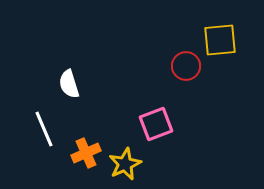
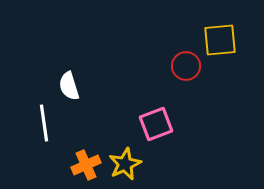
white semicircle: moved 2 px down
white line: moved 6 px up; rotated 15 degrees clockwise
orange cross: moved 12 px down
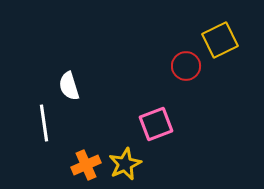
yellow square: rotated 21 degrees counterclockwise
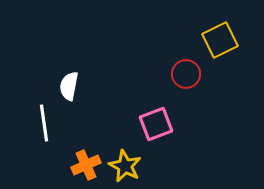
red circle: moved 8 px down
white semicircle: rotated 28 degrees clockwise
yellow star: moved 2 px down; rotated 20 degrees counterclockwise
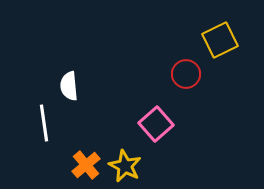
white semicircle: rotated 16 degrees counterclockwise
pink square: rotated 20 degrees counterclockwise
orange cross: rotated 16 degrees counterclockwise
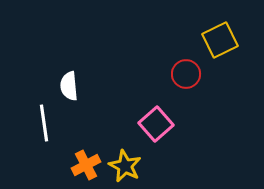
orange cross: rotated 12 degrees clockwise
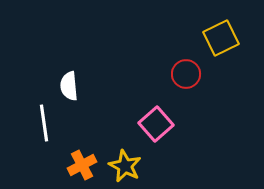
yellow square: moved 1 px right, 2 px up
orange cross: moved 4 px left
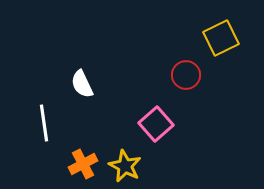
red circle: moved 1 px down
white semicircle: moved 13 px right, 2 px up; rotated 20 degrees counterclockwise
orange cross: moved 1 px right, 1 px up
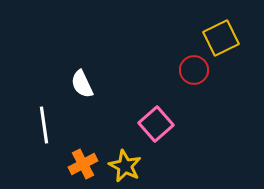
red circle: moved 8 px right, 5 px up
white line: moved 2 px down
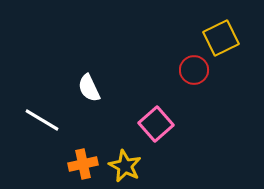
white semicircle: moved 7 px right, 4 px down
white line: moved 2 px left, 5 px up; rotated 51 degrees counterclockwise
orange cross: rotated 16 degrees clockwise
